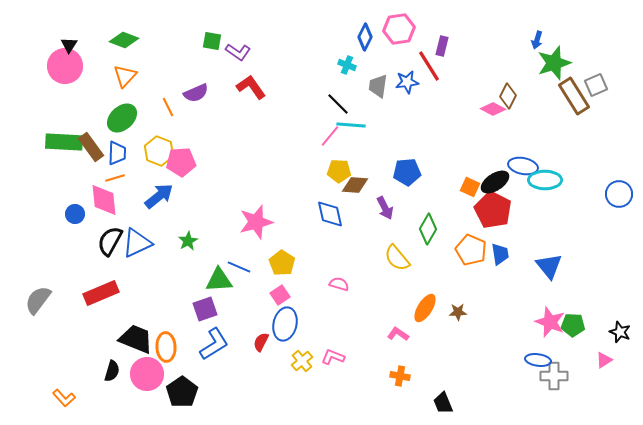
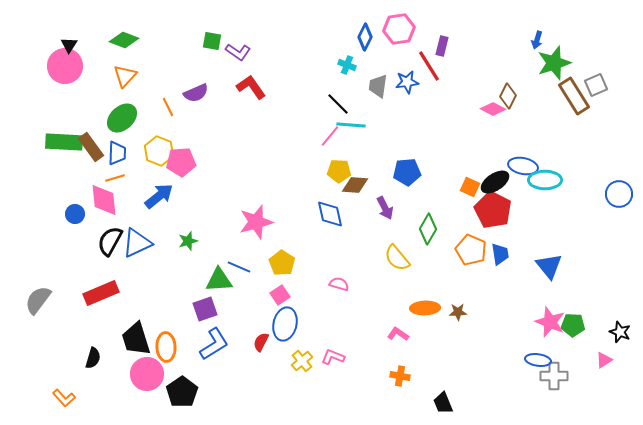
green star at (188, 241): rotated 12 degrees clockwise
orange ellipse at (425, 308): rotated 56 degrees clockwise
black trapezoid at (136, 339): rotated 129 degrees counterclockwise
black semicircle at (112, 371): moved 19 px left, 13 px up
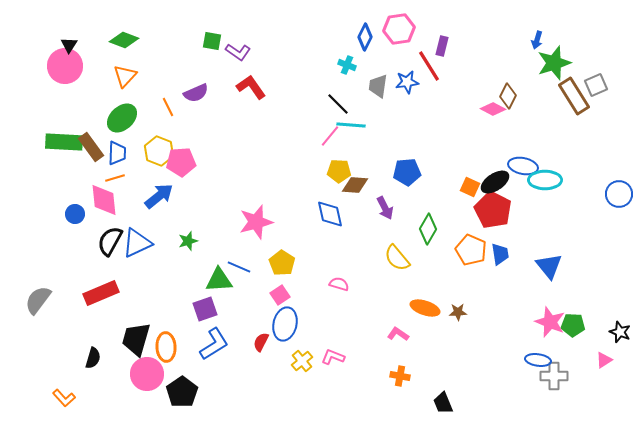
orange ellipse at (425, 308): rotated 20 degrees clockwise
black trapezoid at (136, 339): rotated 33 degrees clockwise
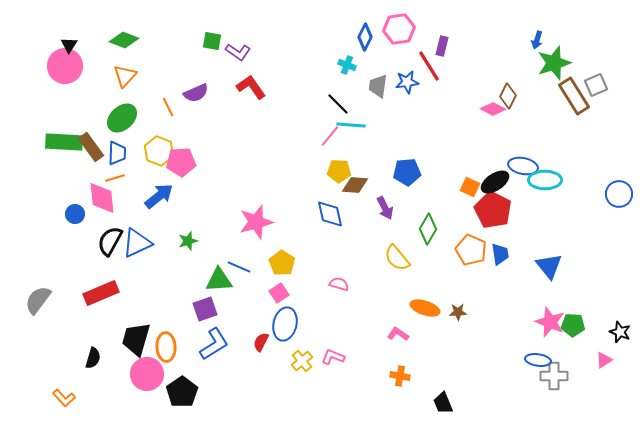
pink diamond at (104, 200): moved 2 px left, 2 px up
pink square at (280, 295): moved 1 px left, 2 px up
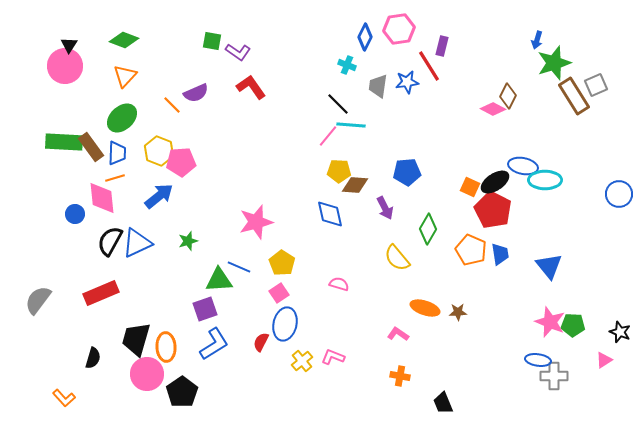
orange line at (168, 107): moved 4 px right, 2 px up; rotated 18 degrees counterclockwise
pink line at (330, 136): moved 2 px left
